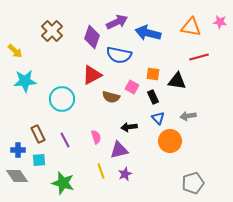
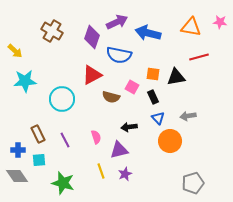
brown cross: rotated 15 degrees counterclockwise
black triangle: moved 1 px left, 4 px up; rotated 18 degrees counterclockwise
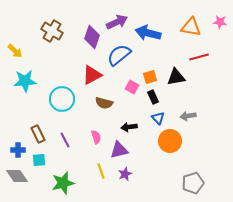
blue semicircle: rotated 130 degrees clockwise
orange square: moved 3 px left, 3 px down; rotated 24 degrees counterclockwise
brown semicircle: moved 7 px left, 6 px down
green star: rotated 30 degrees counterclockwise
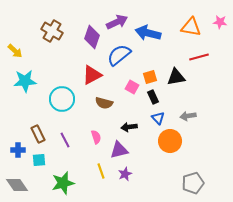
gray diamond: moved 9 px down
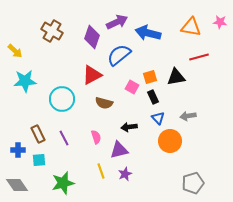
purple line: moved 1 px left, 2 px up
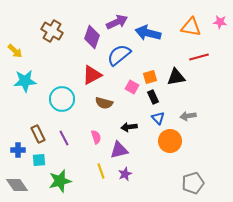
green star: moved 3 px left, 2 px up
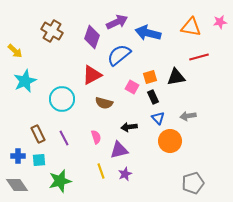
pink star: rotated 16 degrees counterclockwise
cyan star: rotated 20 degrees counterclockwise
blue cross: moved 6 px down
